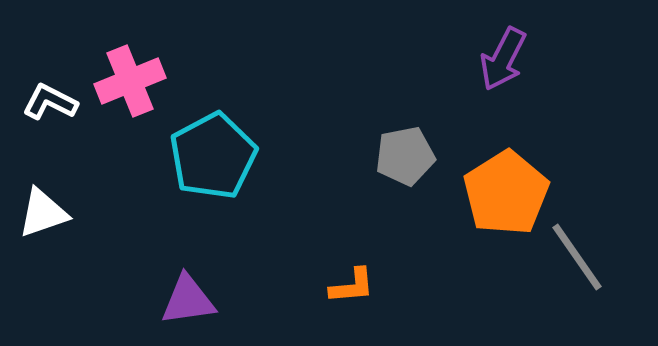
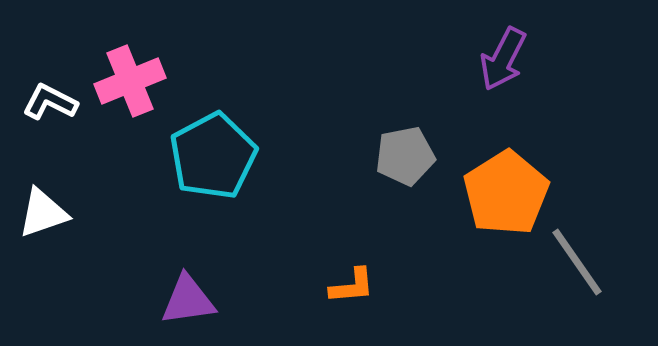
gray line: moved 5 px down
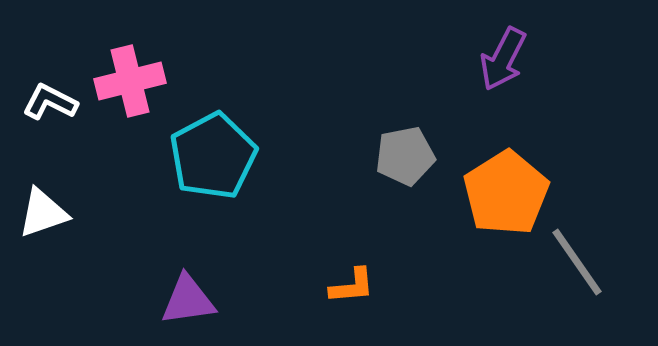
pink cross: rotated 8 degrees clockwise
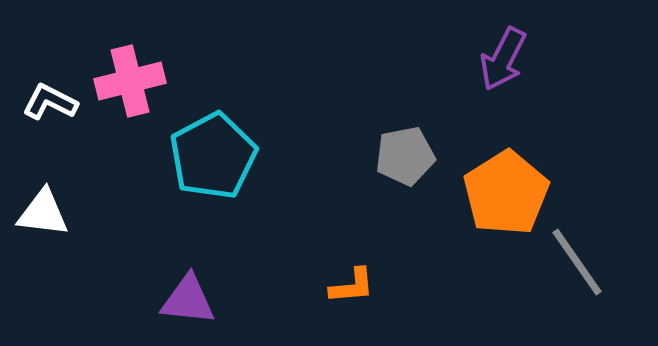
white triangle: rotated 26 degrees clockwise
purple triangle: rotated 14 degrees clockwise
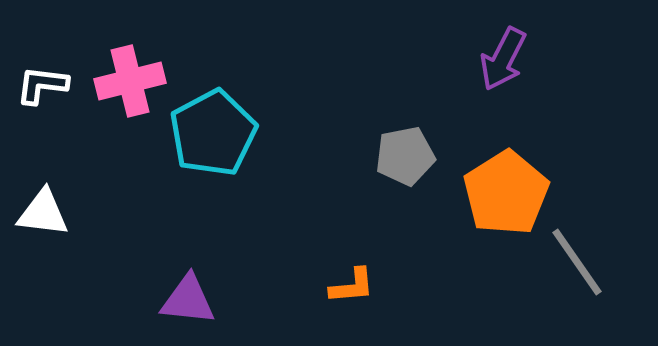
white L-shape: moved 8 px left, 17 px up; rotated 20 degrees counterclockwise
cyan pentagon: moved 23 px up
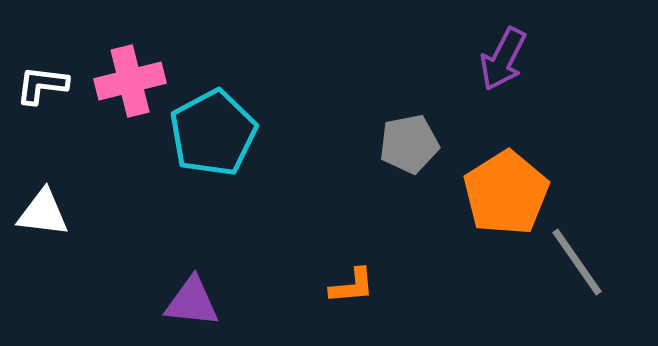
gray pentagon: moved 4 px right, 12 px up
purple triangle: moved 4 px right, 2 px down
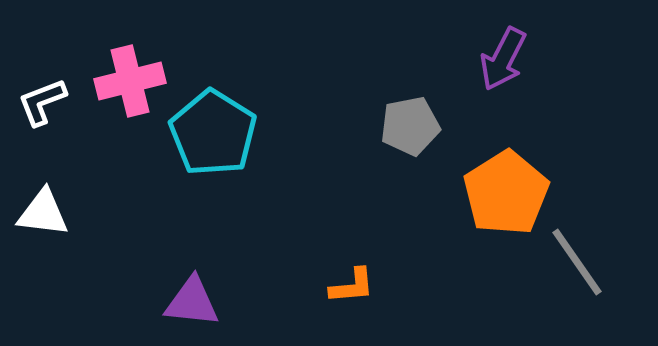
white L-shape: moved 17 px down; rotated 28 degrees counterclockwise
cyan pentagon: rotated 12 degrees counterclockwise
gray pentagon: moved 1 px right, 18 px up
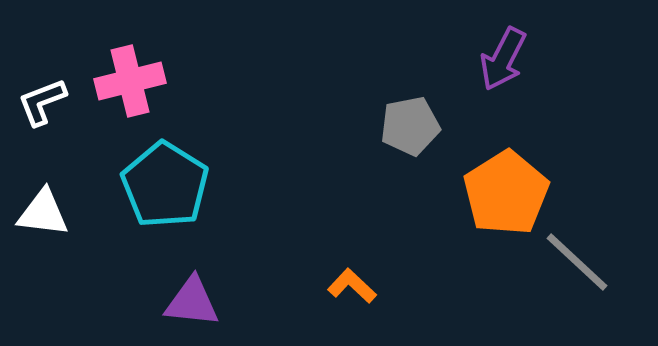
cyan pentagon: moved 48 px left, 52 px down
gray line: rotated 12 degrees counterclockwise
orange L-shape: rotated 132 degrees counterclockwise
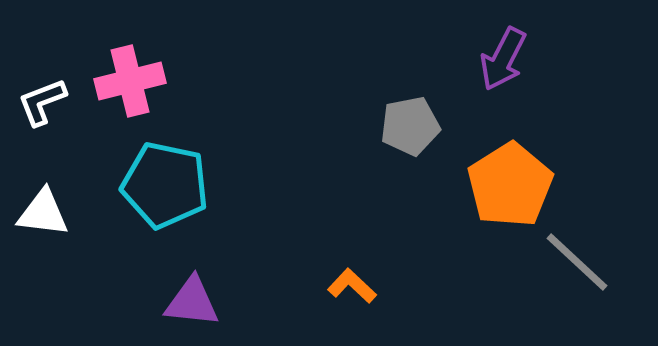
cyan pentagon: rotated 20 degrees counterclockwise
orange pentagon: moved 4 px right, 8 px up
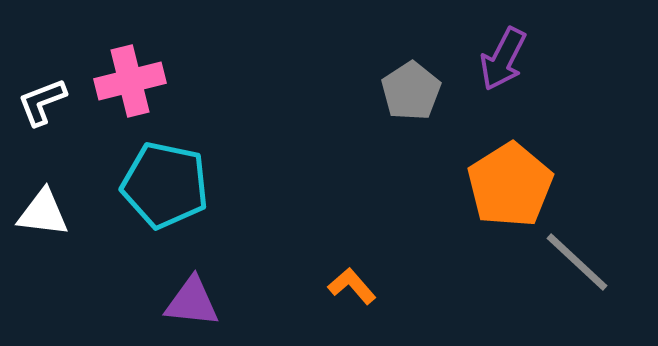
gray pentagon: moved 1 px right, 35 px up; rotated 22 degrees counterclockwise
orange L-shape: rotated 6 degrees clockwise
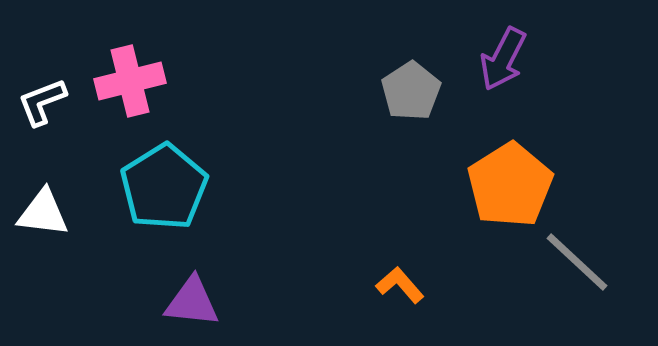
cyan pentagon: moved 1 px left, 2 px down; rotated 28 degrees clockwise
orange L-shape: moved 48 px right, 1 px up
